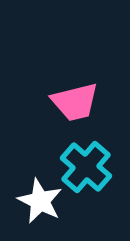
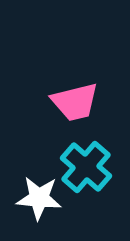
white star: moved 1 px left, 3 px up; rotated 21 degrees counterclockwise
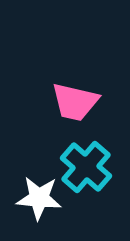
pink trapezoid: rotated 27 degrees clockwise
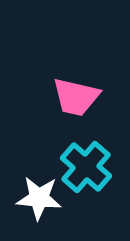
pink trapezoid: moved 1 px right, 5 px up
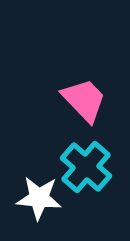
pink trapezoid: moved 8 px right, 3 px down; rotated 147 degrees counterclockwise
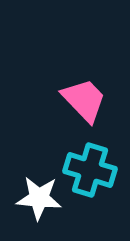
cyan cross: moved 4 px right, 3 px down; rotated 24 degrees counterclockwise
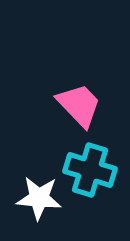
pink trapezoid: moved 5 px left, 5 px down
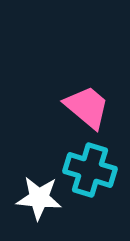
pink trapezoid: moved 8 px right, 2 px down; rotated 6 degrees counterclockwise
